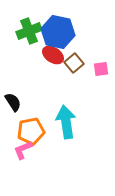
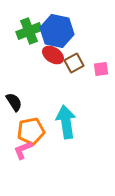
blue hexagon: moved 1 px left, 1 px up
brown square: rotated 12 degrees clockwise
black semicircle: moved 1 px right
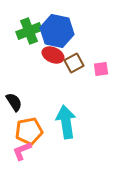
red ellipse: rotated 10 degrees counterclockwise
orange pentagon: moved 2 px left
pink L-shape: moved 1 px left, 1 px down
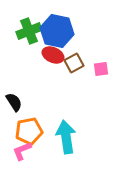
cyan arrow: moved 15 px down
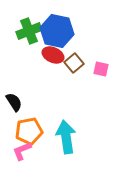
brown square: rotated 12 degrees counterclockwise
pink square: rotated 21 degrees clockwise
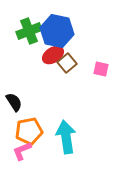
red ellipse: rotated 55 degrees counterclockwise
brown square: moved 7 px left
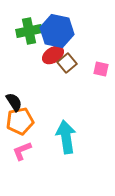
green cross: rotated 10 degrees clockwise
orange pentagon: moved 9 px left, 10 px up
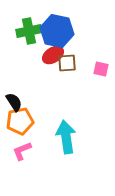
brown square: rotated 36 degrees clockwise
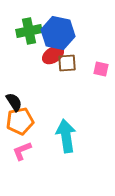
blue hexagon: moved 1 px right, 2 px down
cyan arrow: moved 1 px up
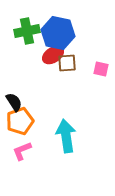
green cross: moved 2 px left
orange pentagon: rotated 8 degrees counterclockwise
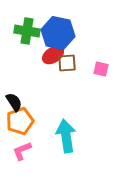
green cross: rotated 20 degrees clockwise
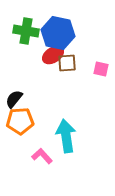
green cross: moved 1 px left
black semicircle: moved 3 px up; rotated 108 degrees counterclockwise
orange pentagon: rotated 16 degrees clockwise
pink L-shape: moved 20 px right, 5 px down; rotated 70 degrees clockwise
